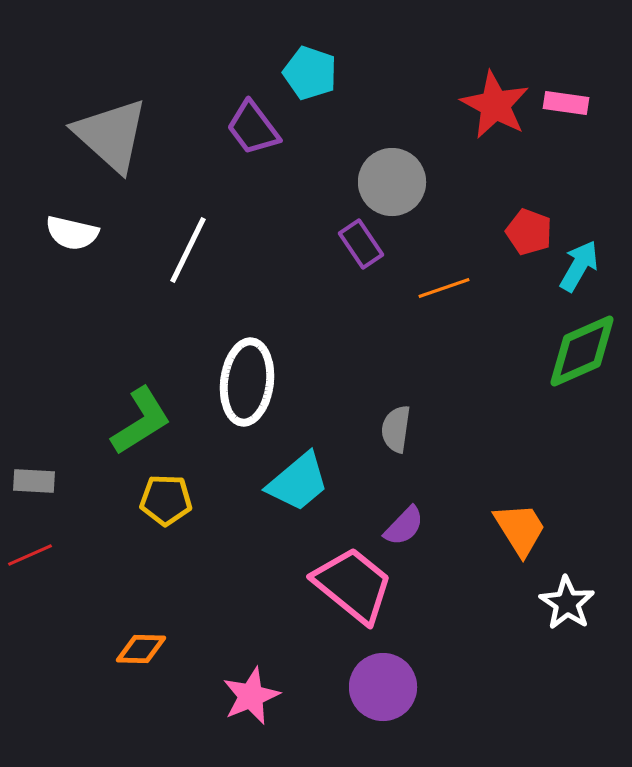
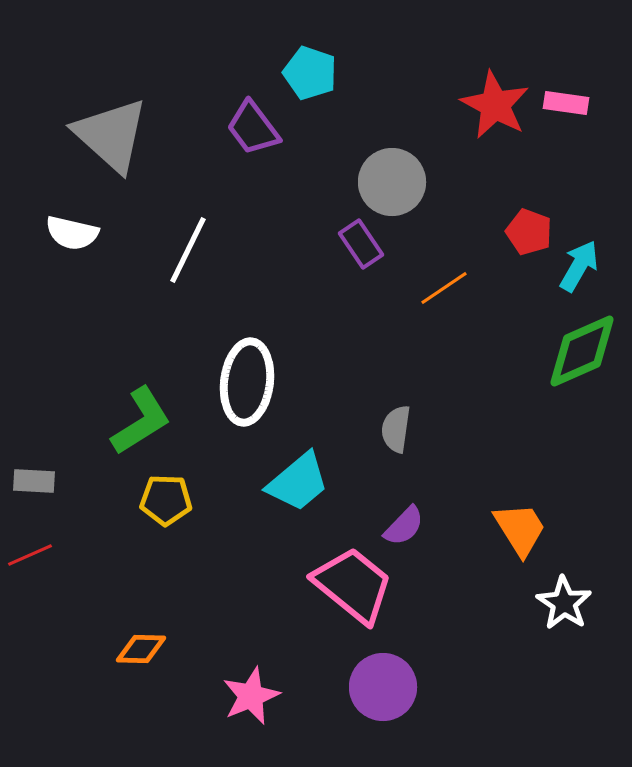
orange line: rotated 15 degrees counterclockwise
white star: moved 3 px left
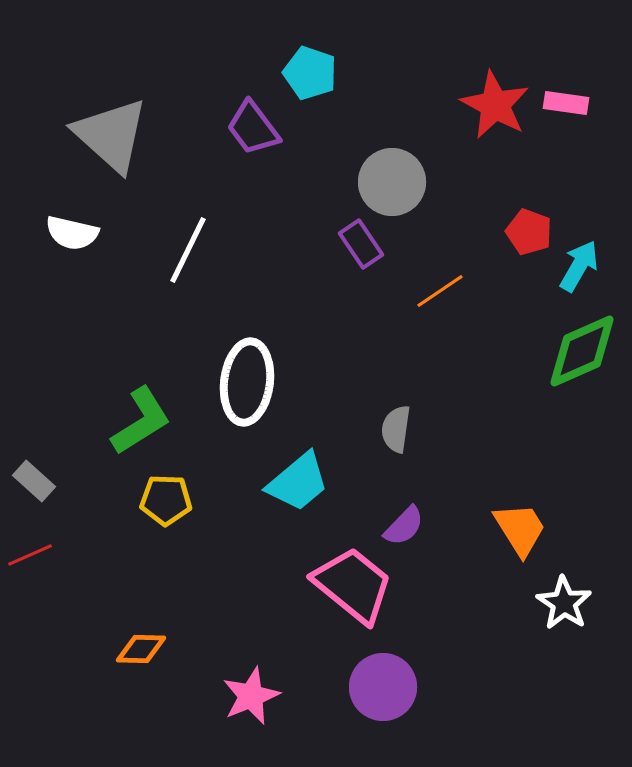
orange line: moved 4 px left, 3 px down
gray rectangle: rotated 39 degrees clockwise
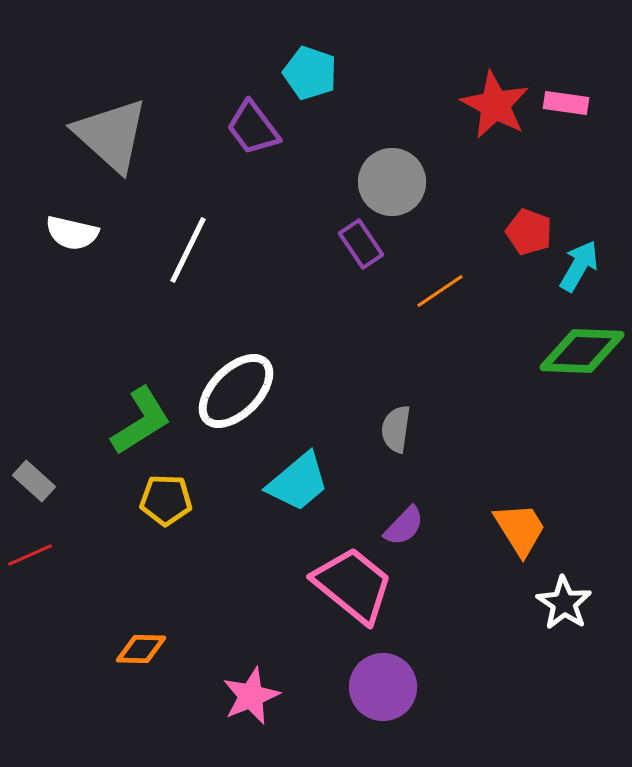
green diamond: rotated 26 degrees clockwise
white ellipse: moved 11 px left, 9 px down; rotated 38 degrees clockwise
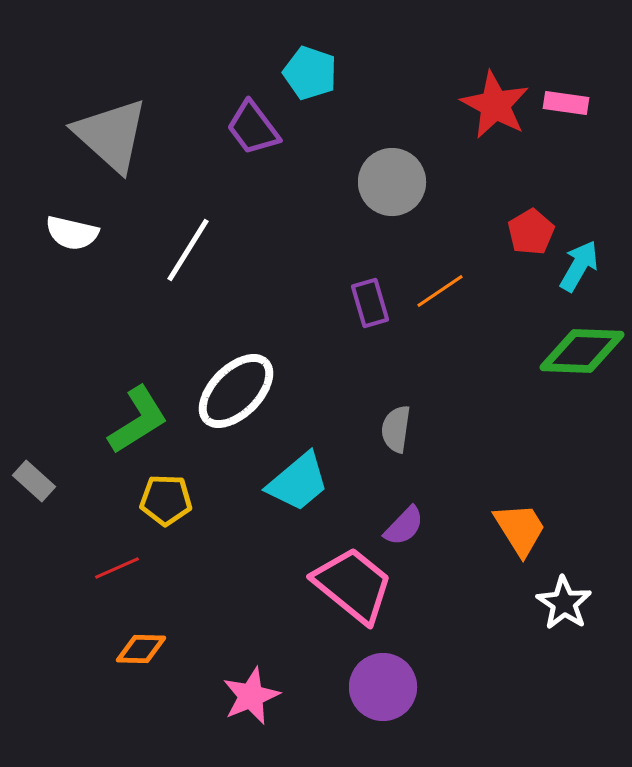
red pentagon: moved 2 px right; rotated 21 degrees clockwise
purple rectangle: moved 9 px right, 59 px down; rotated 18 degrees clockwise
white line: rotated 6 degrees clockwise
green L-shape: moved 3 px left, 1 px up
red line: moved 87 px right, 13 px down
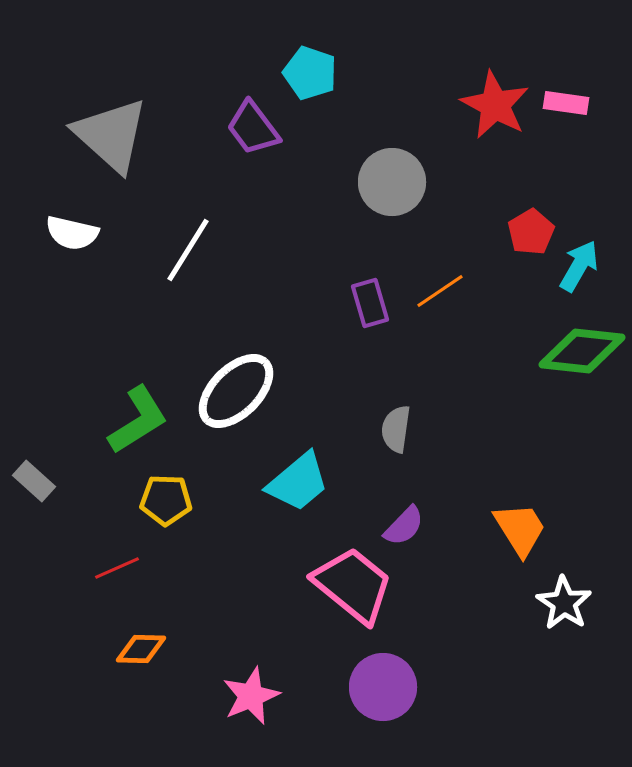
green diamond: rotated 4 degrees clockwise
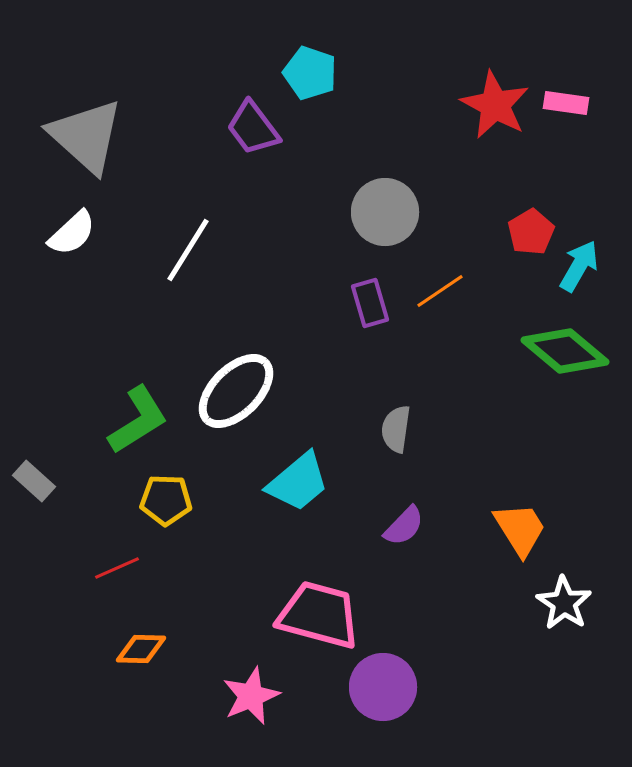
gray triangle: moved 25 px left, 1 px down
gray circle: moved 7 px left, 30 px down
white semicircle: rotated 56 degrees counterclockwise
green diamond: moved 17 px left; rotated 34 degrees clockwise
pink trapezoid: moved 34 px left, 30 px down; rotated 24 degrees counterclockwise
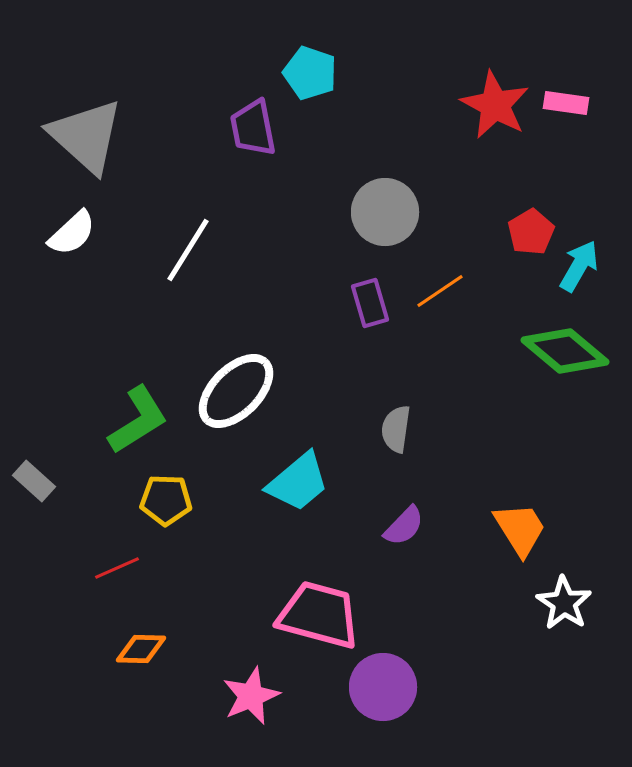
purple trapezoid: rotated 26 degrees clockwise
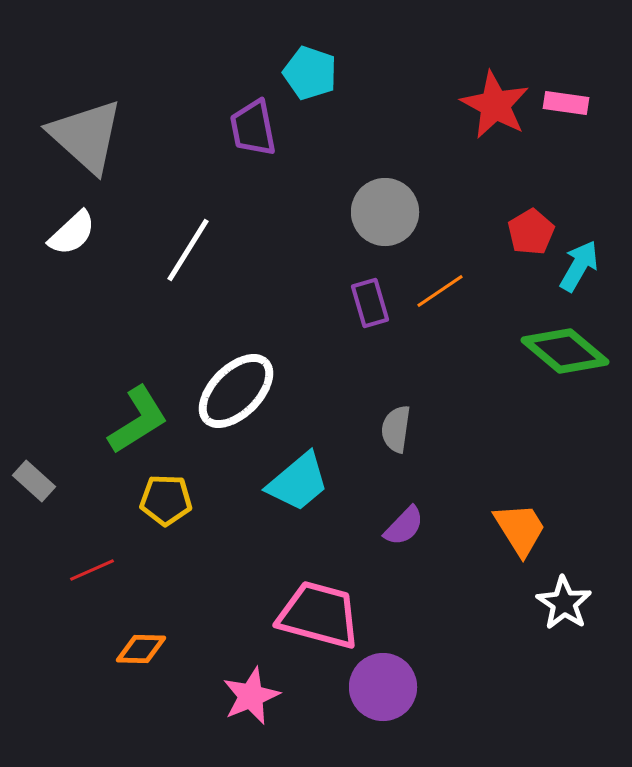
red line: moved 25 px left, 2 px down
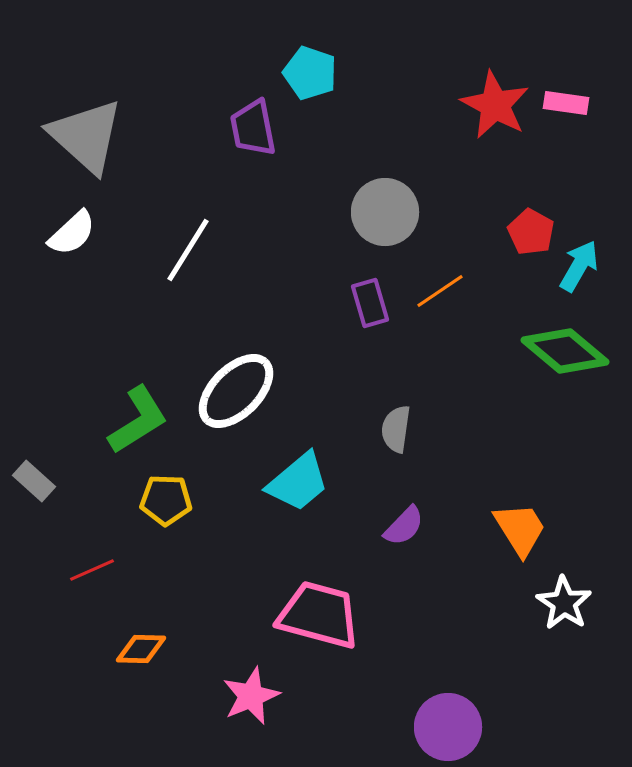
red pentagon: rotated 12 degrees counterclockwise
purple circle: moved 65 px right, 40 px down
